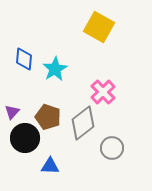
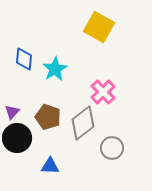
black circle: moved 8 px left
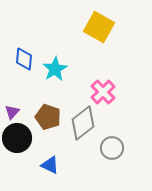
blue triangle: moved 1 px up; rotated 24 degrees clockwise
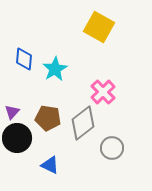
brown pentagon: moved 1 px down; rotated 10 degrees counterclockwise
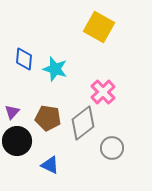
cyan star: rotated 25 degrees counterclockwise
black circle: moved 3 px down
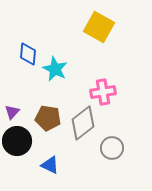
blue diamond: moved 4 px right, 5 px up
cyan star: rotated 10 degrees clockwise
pink cross: rotated 35 degrees clockwise
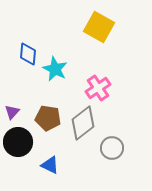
pink cross: moved 5 px left, 4 px up; rotated 25 degrees counterclockwise
black circle: moved 1 px right, 1 px down
